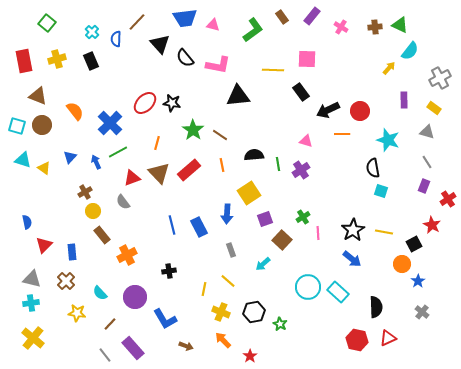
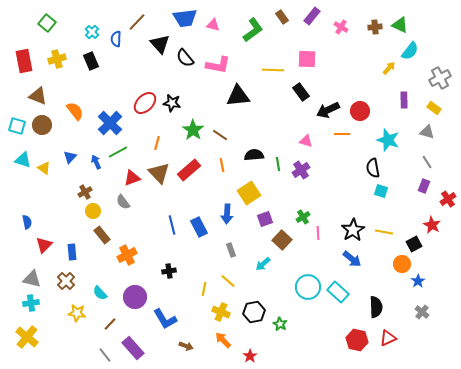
yellow cross at (33, 338): moved 6 px left, 1 px up
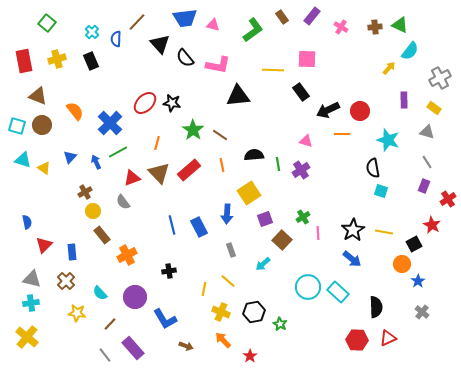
red hexagon at (357, 340): rotated 10 degrees counterclockwise
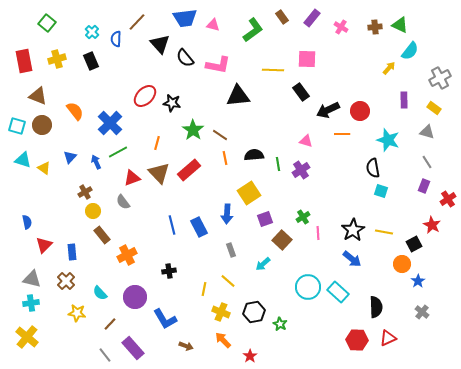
purple rectangle at (312, 16): moved 2 px down
red ellipse at (145, 103): moved 7 px up
orange line at (222, 165): moved 3 px right, 7 px up
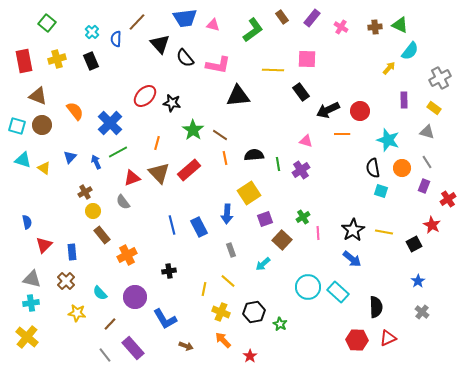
orange circle at (402, 264): moved 96 px up
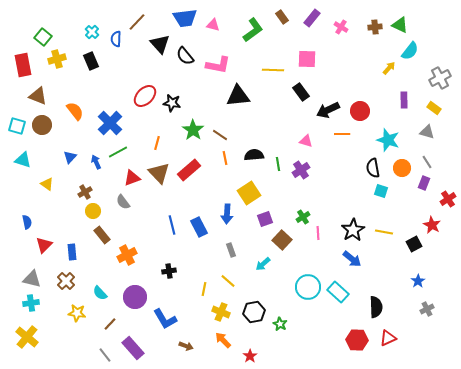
green square at (47, 23): moved 4 px left, 14 px down
black semicircle at (185, 58): moved 2 px up
red rectangle at (24, 61): moved 1 px left, 4 px down
yellow triangle at (44, 168): moved 3 px right, 16 px down
purple rectangle at (424, 186): moved 3 px up
gray cross at (422, 312): moved 5 px right, 3 px up; rotated 24 degrees clockwise
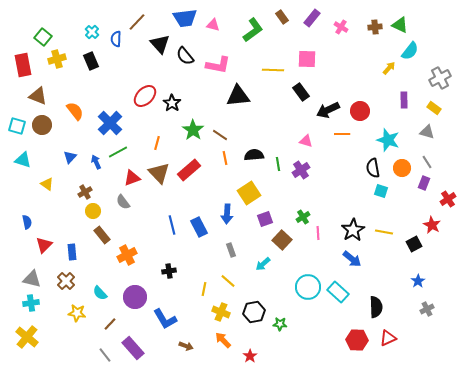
black star at (172, 103): rotated 24 degrees clockwise
green star at (280, 324): rotated 24 degrees counterclockwise
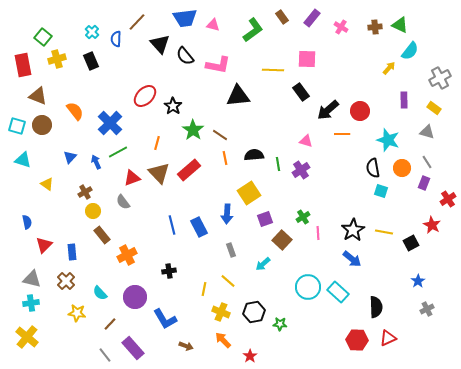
black star at (172, 103): moved 1 px right, 3 px down
black arrow at (328, 110): rotated 15 degrees counterclockwise
black square at (414, 244): moved 3 px left, 1 px up
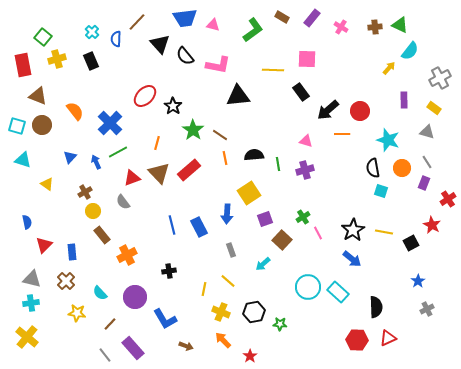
brown rectangle at (282, 17): rotated 24 degrees counterclockwise
purple cross at (301, 170): moved 4 px right; rotated 18 degrees clockwise
pink line at (318, 233): rotated 24 degrees counterclockwise
